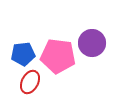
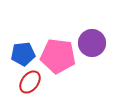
red ellipse: rotated 10 degrees clockwise
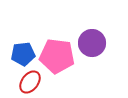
pink pentagon: moved 1 px left
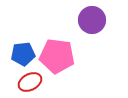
purple circle: moved 23 px up
red ellipse: rotated 25 degrees clockwise
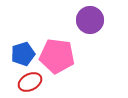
purple circle: moved 2 px left
blue pentagon: rotated 10 degrees counterclockwise
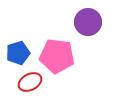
purple circle: moved 2 px left, 2 px down
blue pentagon: moved 5 px left, 1 px up
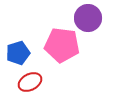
purple circle: moved 4 px up
pink pentagon: moved 5 px right, 11 px up
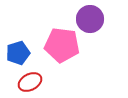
purple circle: moved 2 px right, 1 px down
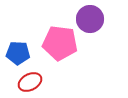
pink pentagon: moved 2 px left, 2 px up
blue pentagon: rotated 20 degrees clockwise
